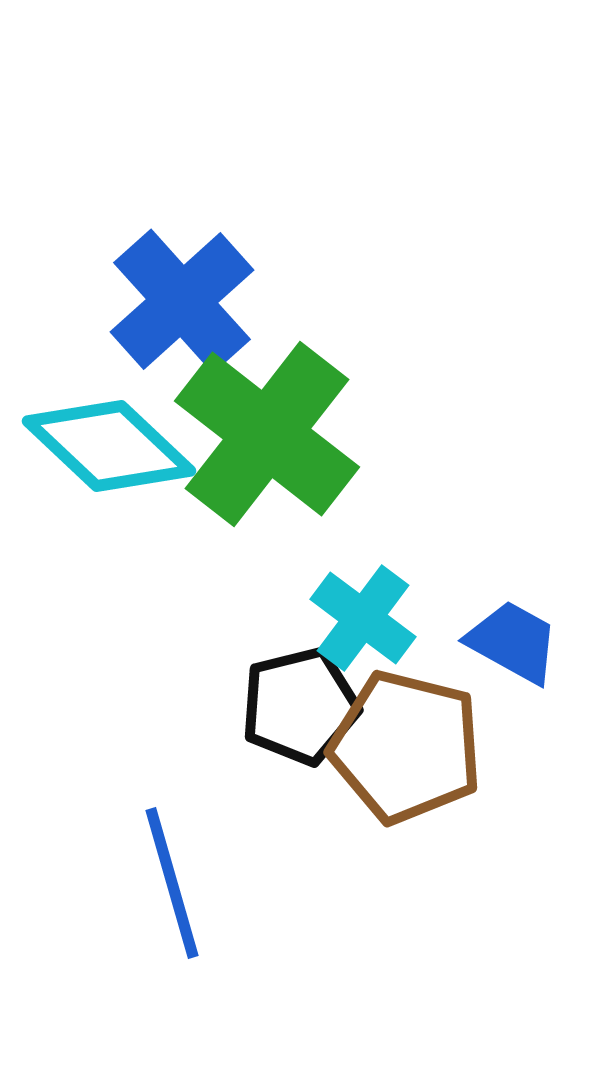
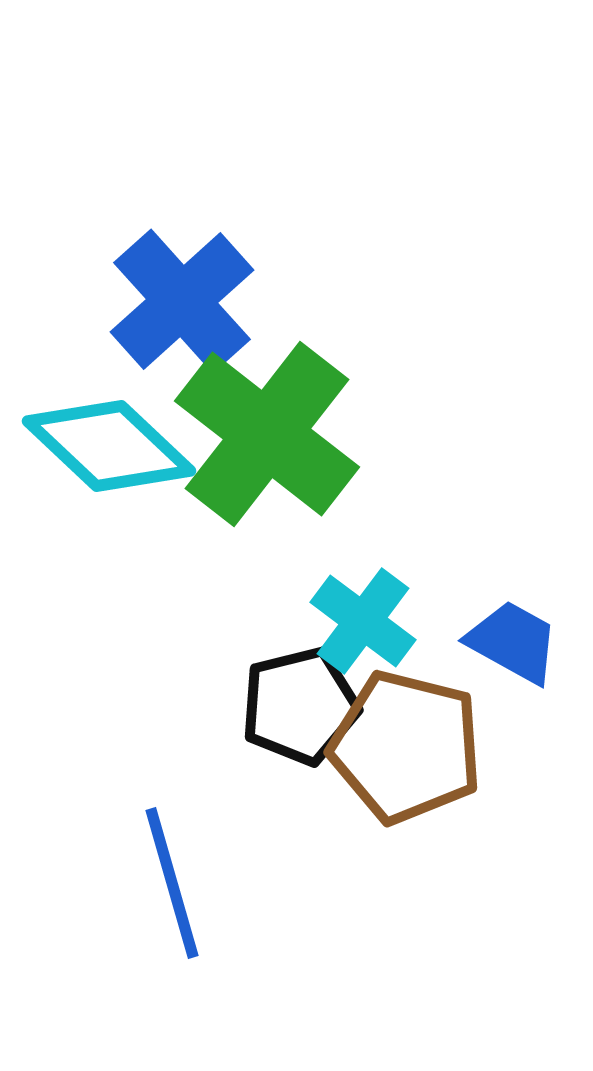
cyan cross: moved 3 px down
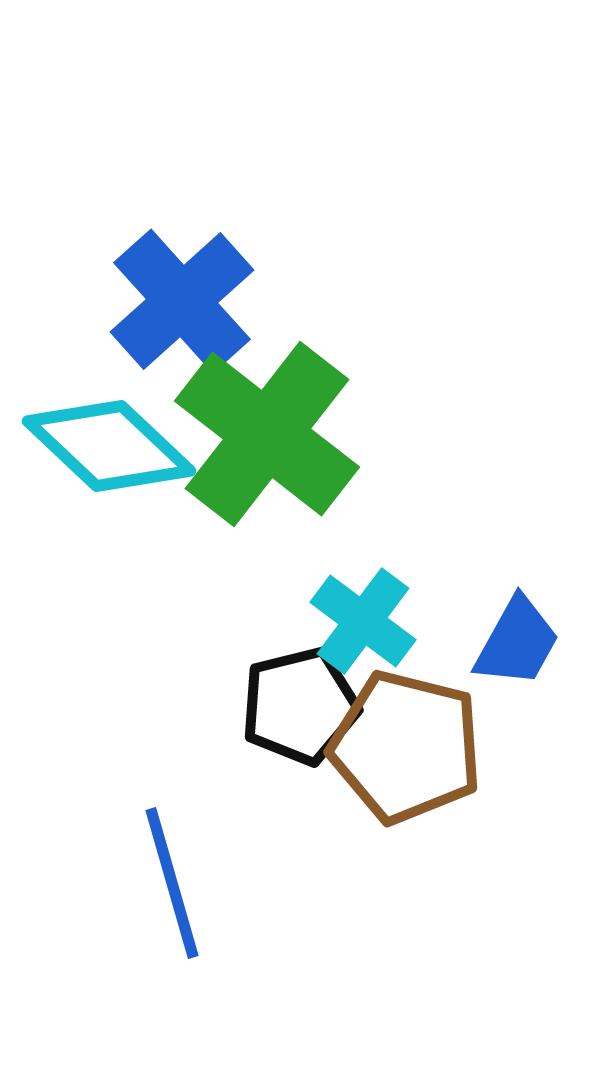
blue trapezoid: moved 4 px right; rotated 90 degrees clockwise
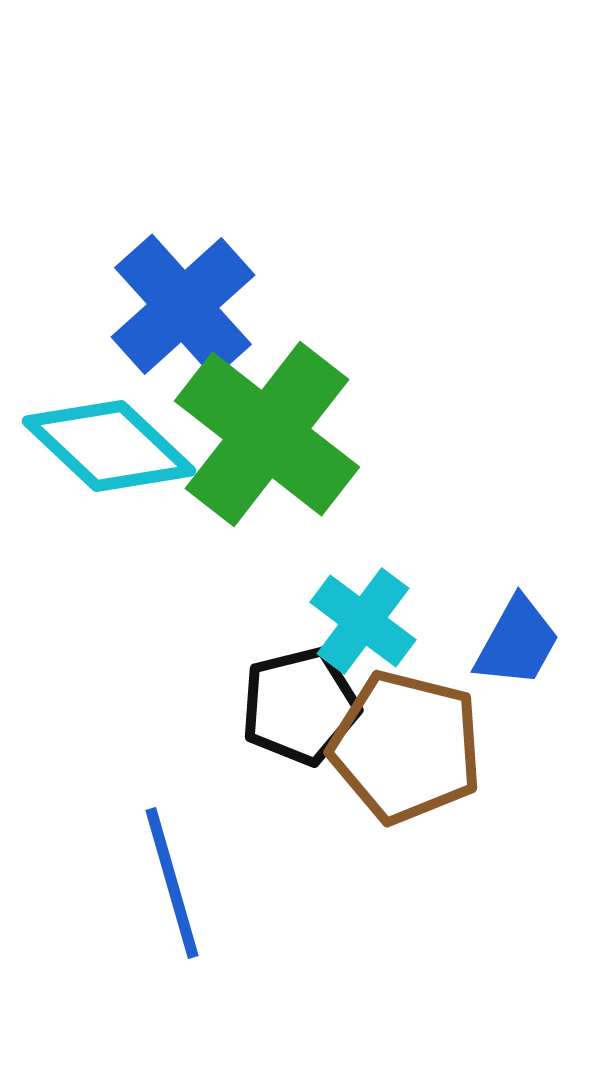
blue cross: moved 1 px right, 5 px down
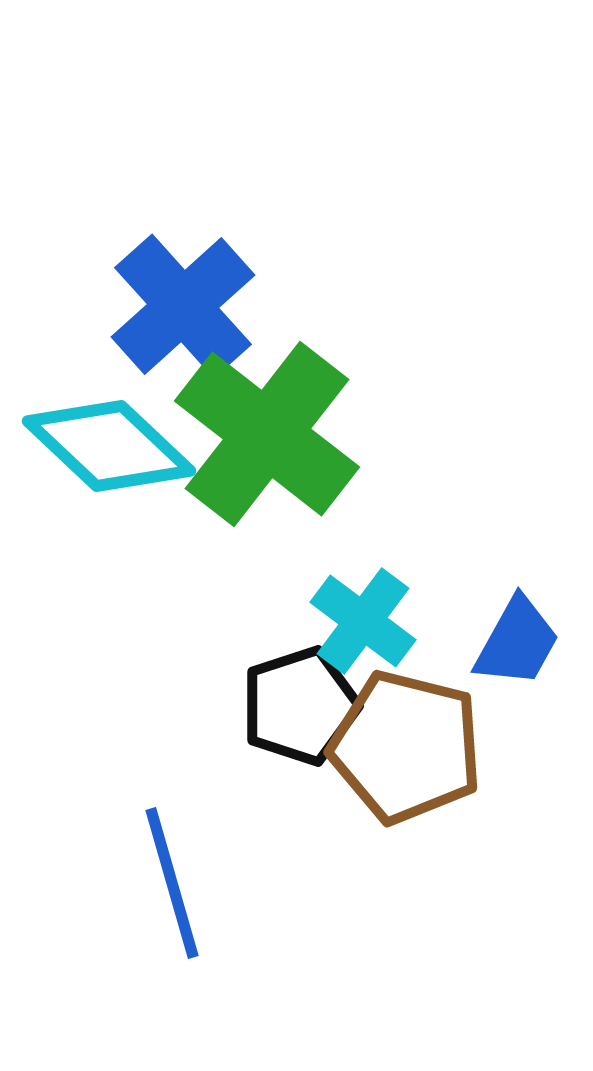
black pentagon: rotated 4 degrees counterclockwise
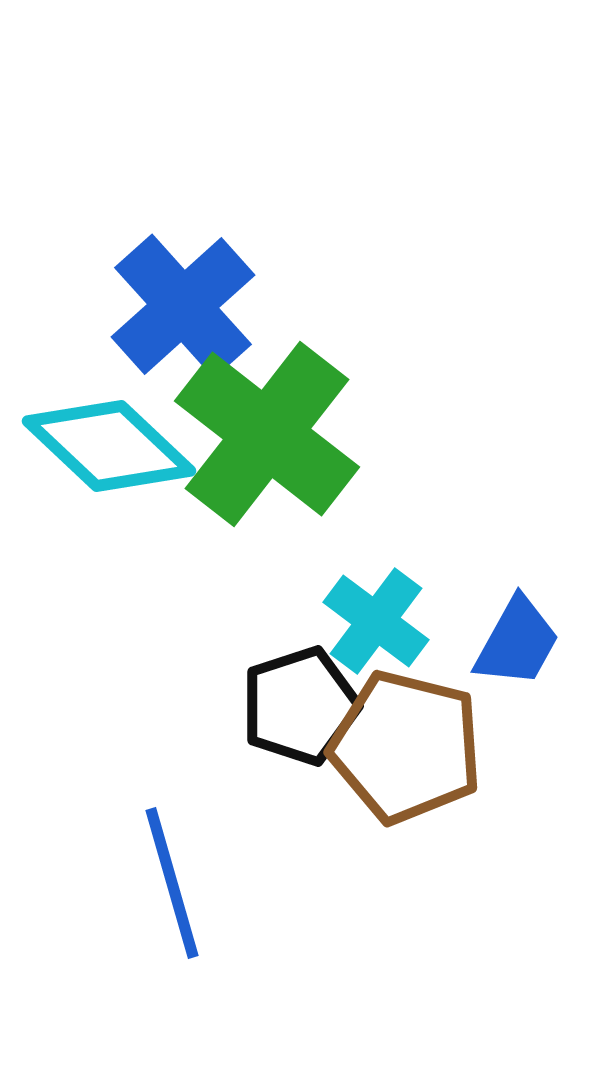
cyan cross: moved 13 px right
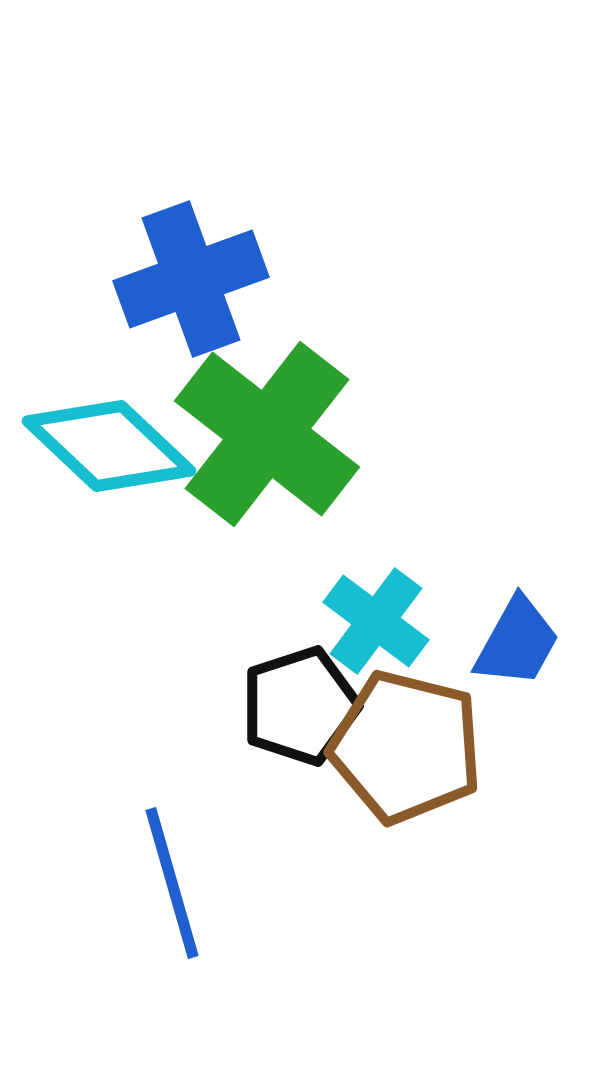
blue cross: moved 8 px right, 27 px up; rotated 22 degrees clockwise
